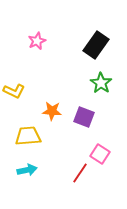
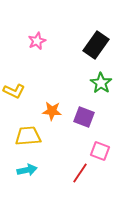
pink square: moved 3 px up; rotated 12 degrees counterclockwise
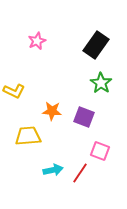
cyan arrow: moved 26 px right
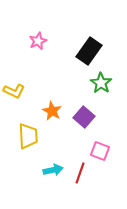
pink star: moved 1 px right
black rectangle: moved 7 px left, 6 px down
orange star: rotated 24 degrees clockwise
purple square: rotated 20 degrees clockwise
yellow trapezoid: rotated 92 degrees clockwise
red line: rotated 15 degrees counterclockwise
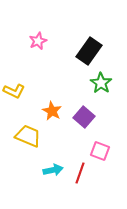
yellow trapezoid: rotated 64 degrees counterclockwise
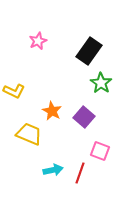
yellow trapezoid: moved 1 px right, 2 px up
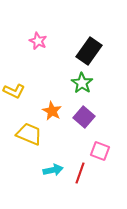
pink star: rotated 24 degrees counterclockwise
green star: moved 19 px left
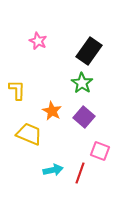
yellow L-shape: moved 3 px right, 1 px up; rotated 115 degrees counterclockwise
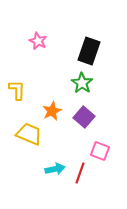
black rectangle: rotated 16 degrees counterclockwise
orange star: rotated 18 degrees clockwise
cyan arrow: moved 2 px right, 1 px up
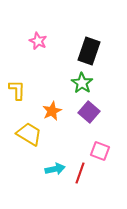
purple square: moved 5 px right, 5 px up
yellow trapezoid: rotated 8 degrees clockwise
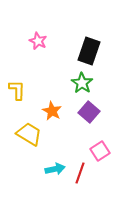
orange star: rotated 18 degrees counterclockwise
pink square: rotated 36 degrees clockwise
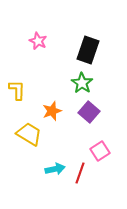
black rectangle: moved 1 px left, 1 px up
orange star: rotated 24 degrees clockwise
